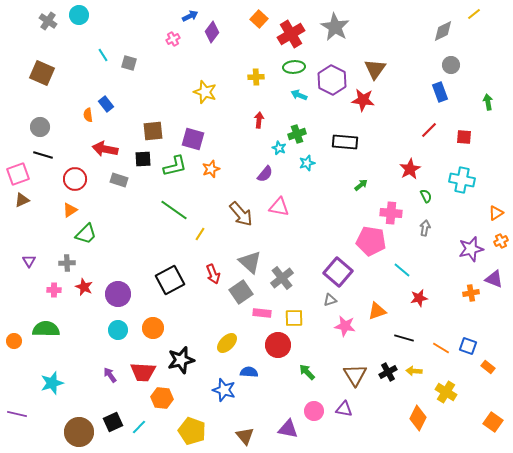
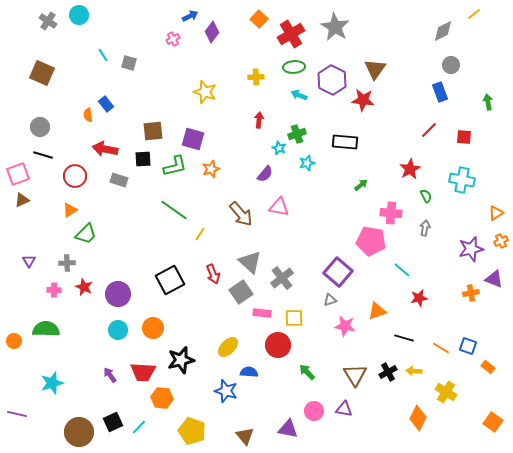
red circle at (75, 179): moved 3 px up
yellow ellipse at (227, 343): moved 1 px right, 4 px down
blue star at (224, 390): moved 2 px right, 1 px down
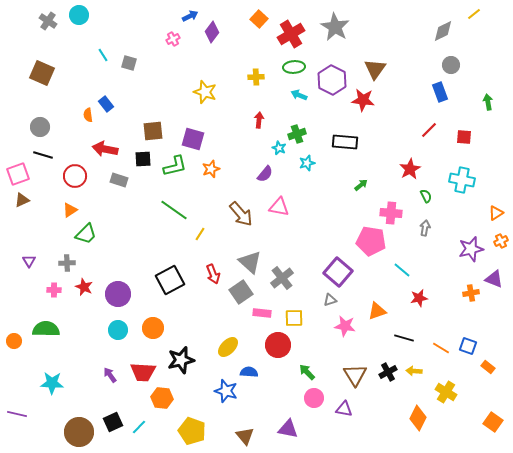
cyan star at (52, 383): rotated 20 degrees clockwise
pink circle at (314, 411): moved 13 px up
